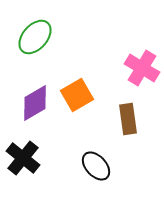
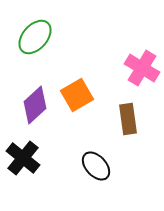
purple diamond: moved 2 px down; rotated 12 degrees counterclockwise
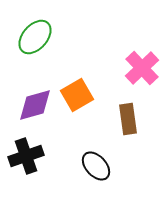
pink cross: rotated 16 degrees clockwise
purple diamond: rotated 27 degrees clockwise
black cross: moved 3 px right, 2 px up; rotated 32 degrees clockwise
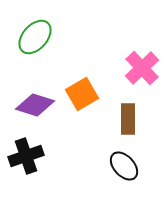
orange square: moved 5 px right, 1 px up
purple diamond: rotated 33 degrees clockwise
brown rectangle: rotated 8 degrees clockwise
black ellipse: moved 28 px right
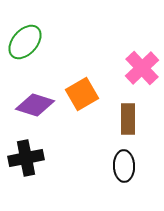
green ellipse: moved 10 px left, 5 px down
black cross: moved 2 px down; rotated 8 degrees clockwise
black ellipse: rotated 40 degrees clockwise
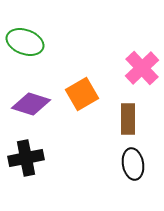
green ellipse: rotated 69 degrees clockwise
purple diamond: moved 4 px left, 1 px up
black ellipse: moved 9 px right, 2 px up; rotated 8 degrees counterclockwise
